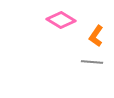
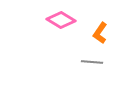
orange L-shape: moved 4 px right, 3 px up
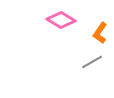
gray line: rotated 35 degrees counterclockwise
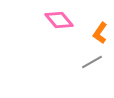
pink diamond: moved 2 px left; rotated 20 degrees clockwise
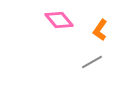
orange L-shape: moved 3 px up
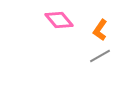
gray line: moved 8 px right, 6 px up
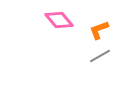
orange L-shape: moved 1 px left; rotated 35 degrees clockwise
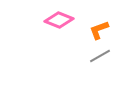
pink diamond: rotated 28 degrees counterclockwise
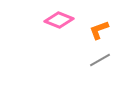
gray line: moved 4 px down
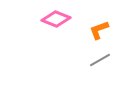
pink diamond: moved 3 px left, 1 px up
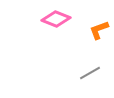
gray line: moved 10 px left, 13 px down
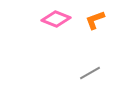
orange L-shape: moved 4 px left, 10 px up
